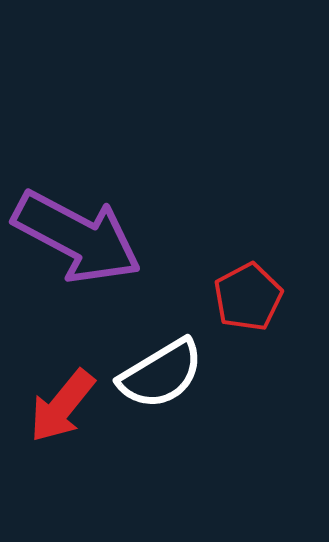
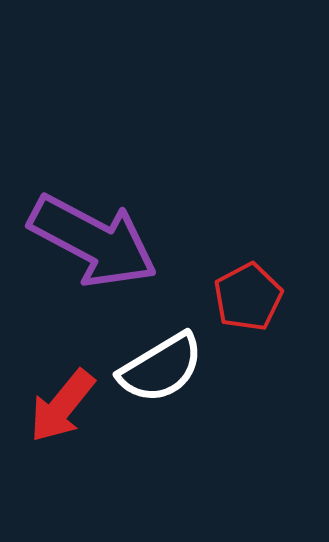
purple arrow: moved 16 px right, 4 px down
white semicircle: moved 6 px up
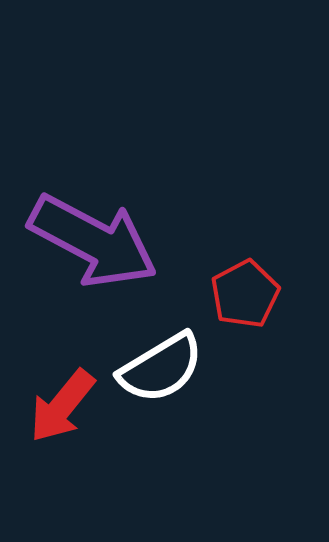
red pentagon: moved 3 px left, 3 px up
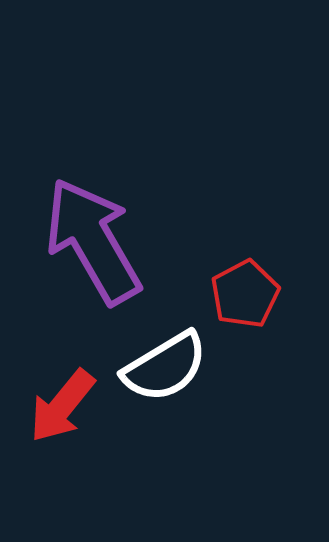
purple arrow: rotated 148 degrees counterclockwise
white semicircle: moved 4 px right, 1 px up
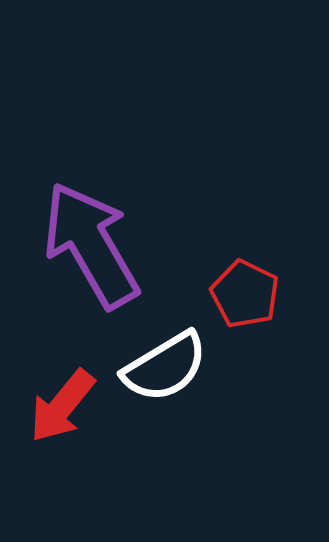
purple arrow: moved 2 px left, 4 px down
red pentagon: rotated 18 degrees counterclockwise
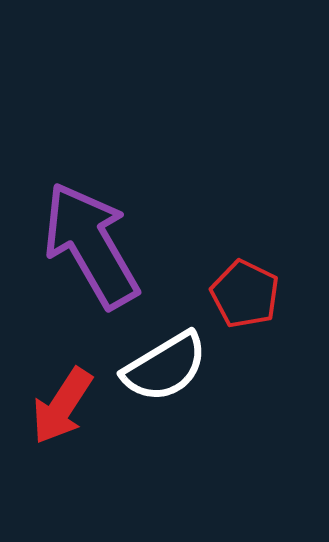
red arrow: rotated 6 degrees counterclockwise
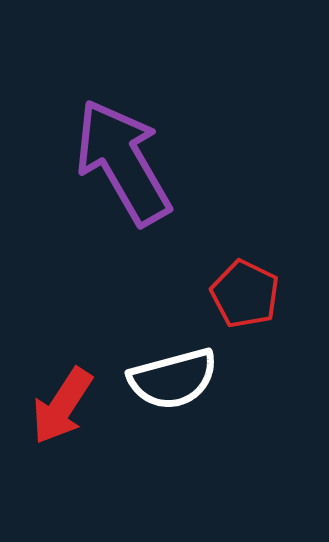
purple arrow: moved 32 px right, 83 px up
white semicircle: moved 8 px right, 12 px down; rotated 16 degrees clockwise
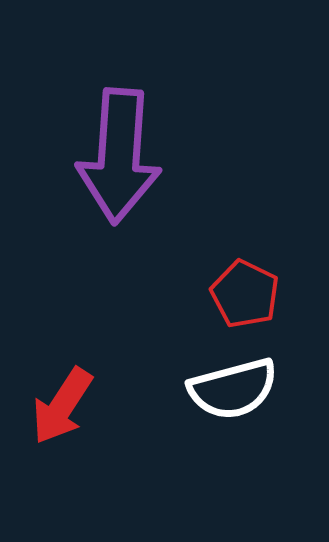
purple arrow: moved 4 px left, 6 px up; rotated 146 degrees counterclockwise
white semicircle: moved 60 px right, 10 px down
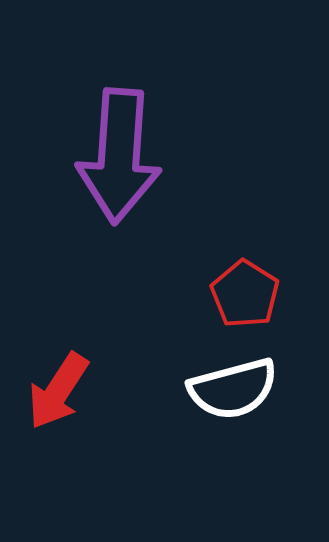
red pentagon: rotated 6 degrees clockwise
red arrow: moved 4 px left, 15 px up
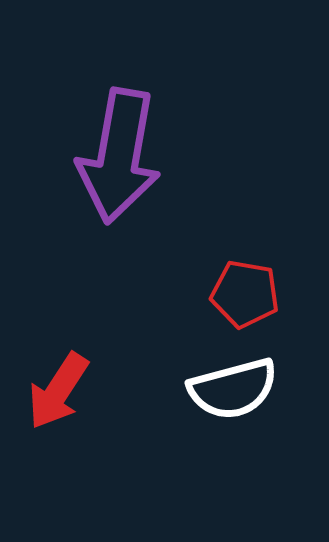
purple arrow: rotated 6 degrees clockwise
red pentagon: rotated 22 degrees counterclockwise
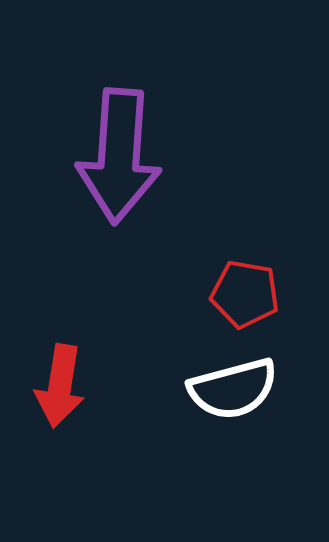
purple arrow: rotated 6 degrees counterclockwise
red arrow: moved 2 px right, 5 px up; rotated 24 degrees counterclockwise
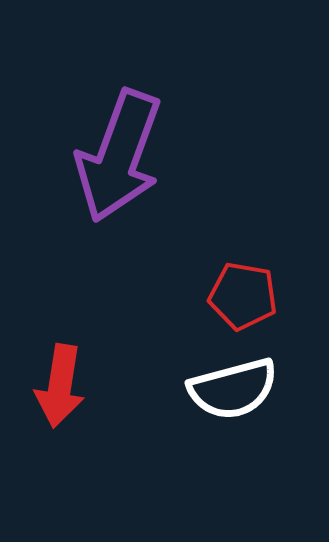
purple arrow: rotated 16 degrees clockwise
red pentagon: moved 2 px left, 2 px down
